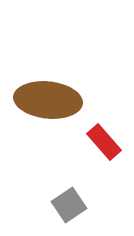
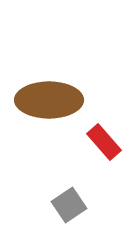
brown ellipse: moved 1 px right; rotated 6 degrees counterclockwise
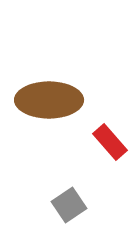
red rectangle: moved 6 px right
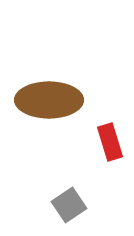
red rectangle: rotated 24 degrees clockwise
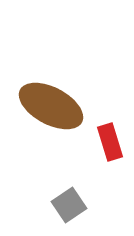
brown ellipse: moved 2 px right, 6 px down; rotated 28 degrees clockwise
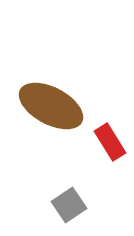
red rectangle: rotated 15 degrees counterclockwise
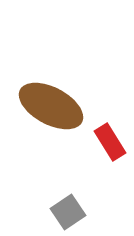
gray square: moved 1 px left, 7 px down
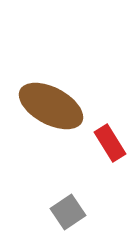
red rectangle: moved 1 px down
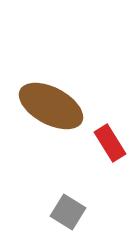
gray square: rotated 24 degrees counterclockwise
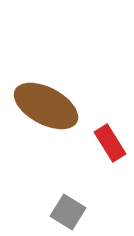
brown ellipse: moved 5 px left
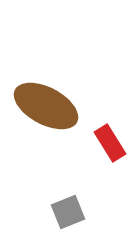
gray square: rotated 36 degrees clockwise
